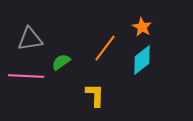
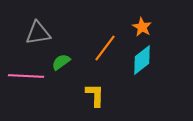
gray triangle: moved 8 px right, 6 px up
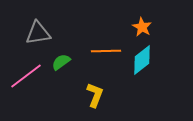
orange line: moved 1 px right, 3 px down; rotated 52 degrees clockwise
pink line: rotated 40 degrees counterclockwise
yellow L-shape: rotated 20 degrees clockwise
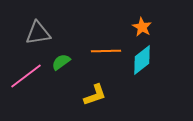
yellow L-shape: rotated 50 degrees clockwise
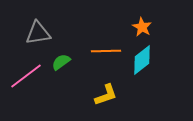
yellow L-shape: moved 11 px right
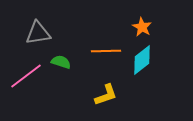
green semicircle: rotated 54 degrees clockwise
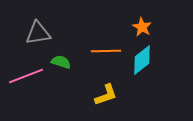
pink line: rotated 16 degrees clockwise
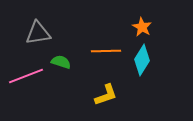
cyan diamond: rotated 20 degrees counterclockwise
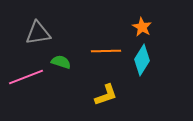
pink line: moved 1 px down
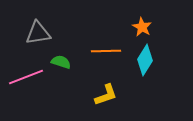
cyan diamond: moved 3 px right
